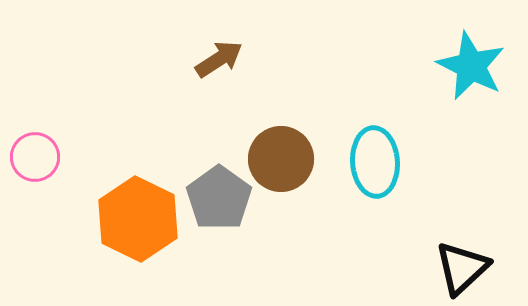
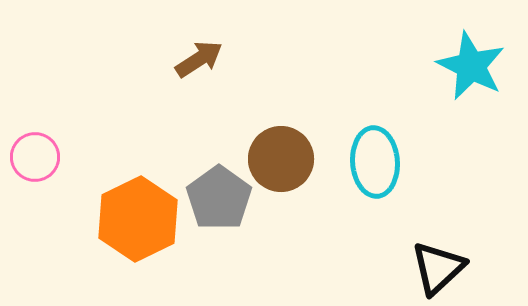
brown arrow: moved 20 px left
orange hexagon: rotated 8 degrees clockwise
black triangle: moved 24 px left
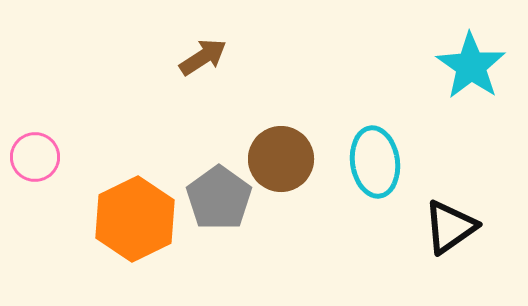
brown arrow: moved 4 px right, 2 px up
cyan star: rotated 8 degrees clockwise
cyan ellipse: rotated 4 degrees counterclockwise
orange hexagon: moved 3 px left
black triangle: moved 12 px right, 41 px up; rotated 8 degrees clockwise
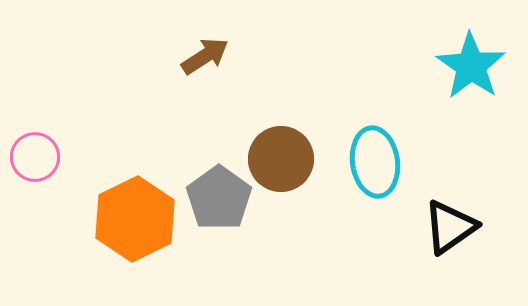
brown arrow: moved 2 px right, 1 px up
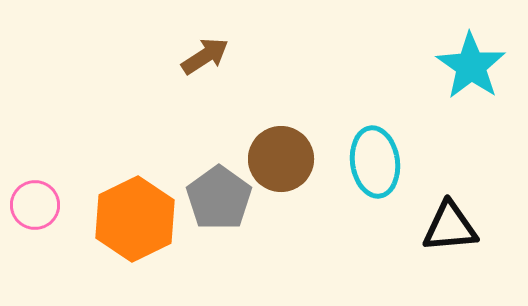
pink circle: moved 48 px down
black triangle: rotated 30 degrees clockwise
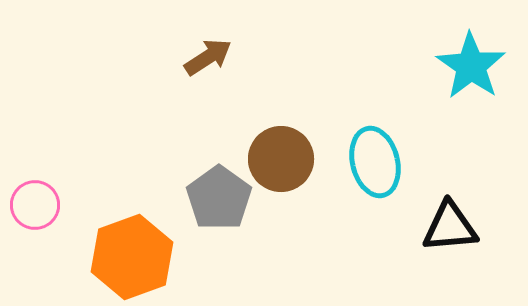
brown arrow: moved 3 px right, 1 px down
cyan ellipse: rotated 6 degrees counterclockwise
orange hexagon: moved 3 px left, 38 px down; rotated 6 degrees clockwise
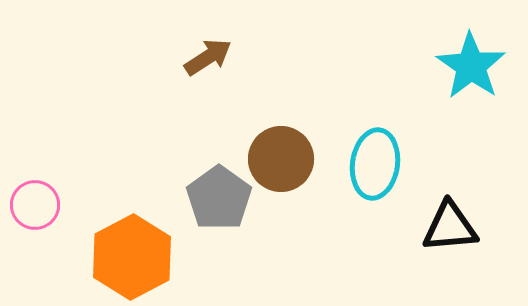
cyan ellipse: moved 2 px down; rotated 22 degrees clockwise
orange hexagon: rotated 8 degrees counterclockwise
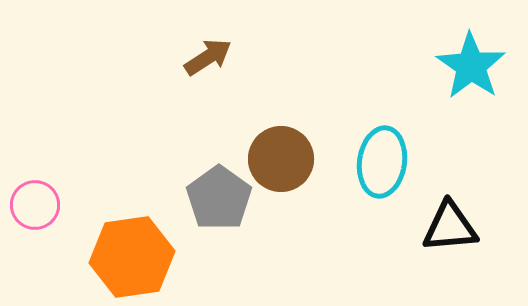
cyan ellipse: moved 7 px right, 2 px up
orange hexagon: rotated 20 degrees clockwise
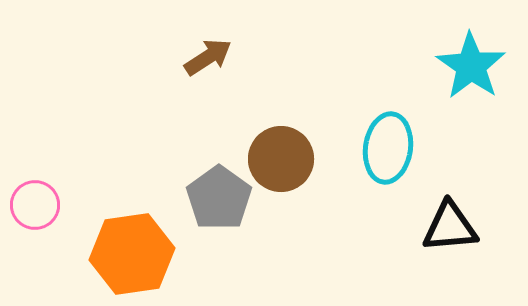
cyan ellipse: moved 6 px right, 14 px up
orange hexagon: moved 3 px up
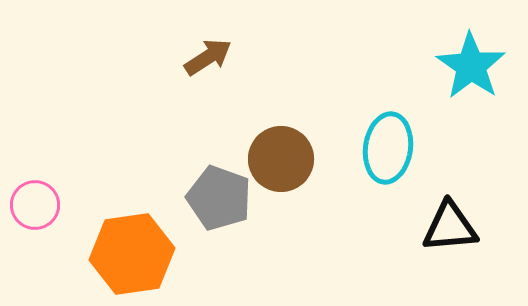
gray pentagon: rotated 16 degrees counterclockwise
